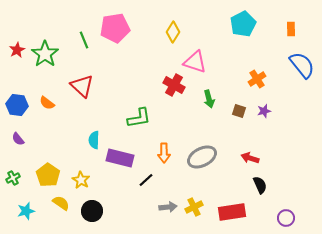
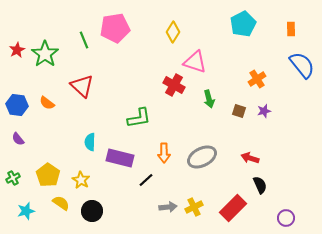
cyan semicircle: moved 4 px left, 2 px down
red rectangle: moved 1 px right, 4 px up; rotated 36 degrees counterclockwise
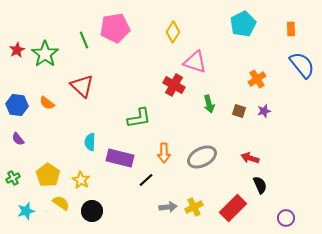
green arrow: moved 5 px down
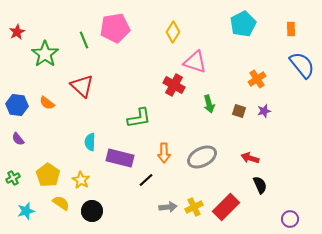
red star: moved 18 px up
red rectangle: moved 7 px left, 1 px up
purple circle: moved 4 px right, 1 px down
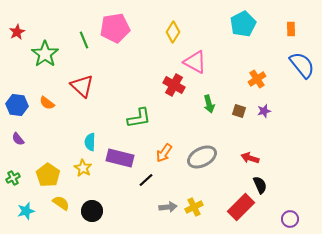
pink triangle: rotated 10 degrees clockwise
orange arrow: rotated 36 degrees clockwise
yellow star: moved 2 px right, 12 px up
red rectangle: moved 15 px right
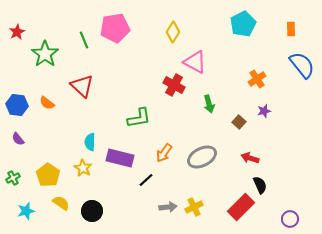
brown square: moved 11 px down; rotated 24 degrees clockwise
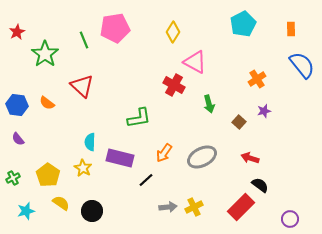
black semicircle: rotated 30 degrees counterclockwise
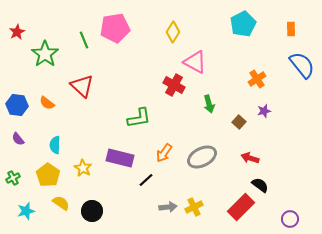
cyan semicircle: moved 35 px left, 3 px down
